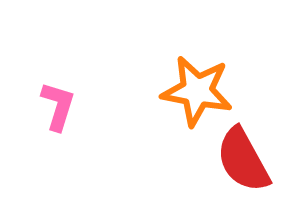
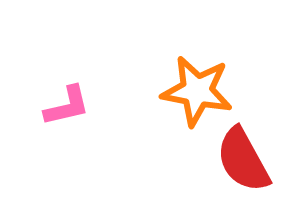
pink L-shape: moved 9 px right; rotated 60 degrees clockwise
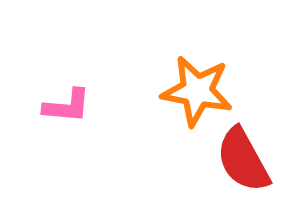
pink L-shape: rotated 18 degrees clockwise
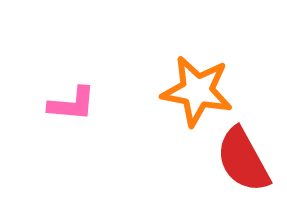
pink L-shape: moved 5 px right, 2 px up
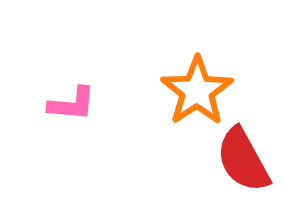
orange star: rotated 28 degrees clockwise
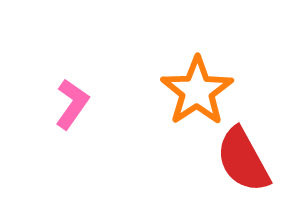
pink L-shape: rotated 60 degrees counterclockwise
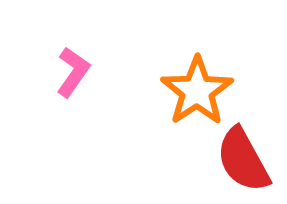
pink L-shape: moved 1 px right, 32 px up
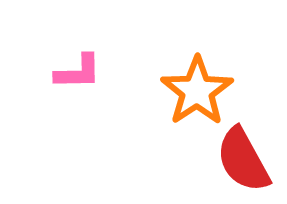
pink L-shape: moved 5 px right; rotated 54 degrees clockwise
